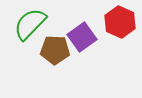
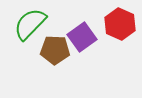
red hexagon: moved 2 px down
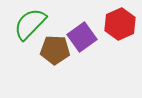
red hexagon: rotated 12 degrees clockwise
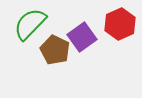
brown pentagon: rotated 24 degrees clockwise
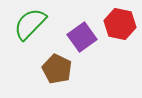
red hexagon: rotated 24 degrees counterclockwise
brown pentagon: moved 2 px right, 19 px down
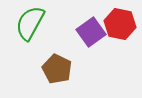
green semicircle: moved 1 px up; rotated 15 degrees counterclockwise
purple square: moved 9 px right, 5 px up
